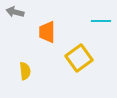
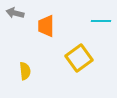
gray arrow: moved 1 px down
orange trapezoid: moved 1 px left, 6 px up
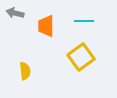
cyan line: moved 17 px left
yellow square: moved 2 px right, 1 px up
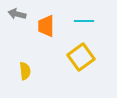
gray arrow: moved 2 px right, 1 px down
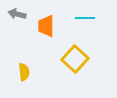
cyan line: moved 1 px right, 3 px up
yellow square: moved 6 px left, 2 px down; rotated 12 degrees counterclockwise
yellow semicircle: moved 1 px left, 1 px down
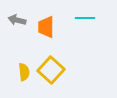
gray arrow: moved 6 px down
orange trapezoid: moved 1 px down
yellow square: moved 24 px left, 11 px down
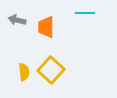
cyan line: moved 5 px up
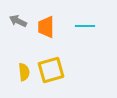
cyan line: moved 13 px down
gray arrow: moved 1 px right, 1 px down; rotated 12 degrees clockwise
yellow square: rotated 32 degrees clockwise
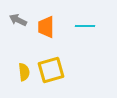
gray arrow: moved 1 px up
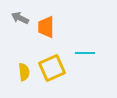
gray arrow: moved 2 px right, 2 px up
cyan line: moved 27 px down
yellow square: moved 1 px right, 2 px up; rotated 8 degrees counterclockwise
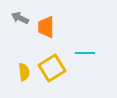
yellow square: rotated 8 degrees counterclockwise
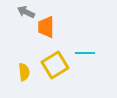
gray arrow: moved 6 px right, 6 px up
yellow square: moved 3 px right, 3 px up
